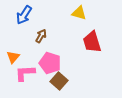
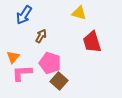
pink L-shape: moved 3 px left
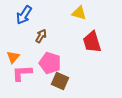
brown square: moved 1 px right; rotated 18 degrees counterclockwise
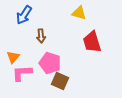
brown arrow: rotated 144 degrees clockwise
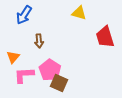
brown arrow: moved 2 px left, 5 px down
red trapezoid: moved 13 px right, 5 px up
pink pentagon: moved 7 px down; rotated 15 degrees clockwise
pink L-shape: moved 2 px right, 2 px down
brown square: moved 1 px left, 2 px down
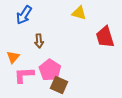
brown square: moved 2 px down
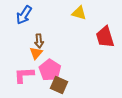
orange triangle: moved 23 px right, 4 px up
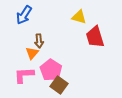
yellow triangle: moved 4 px down
red trapezoid: moved 10 px left
orange triangle: moved 4 px left
pink pentagon: moved 1 px right
brown square: rotated 12 degrees clockwise
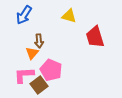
yellow triangle: moved 10 px left, 1 px up
pink pentagon: rotated 10 degrees counterclockwise
brown square: moved 20 px left; rotated 18 degrees clockwise
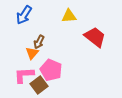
yellow triangle: rotated 21 degrees counterclockwise
red trapezoid: rotated 145 degrees clockwise
brown arrow: moved 1 px down; rotated 32 degrees clockwise
